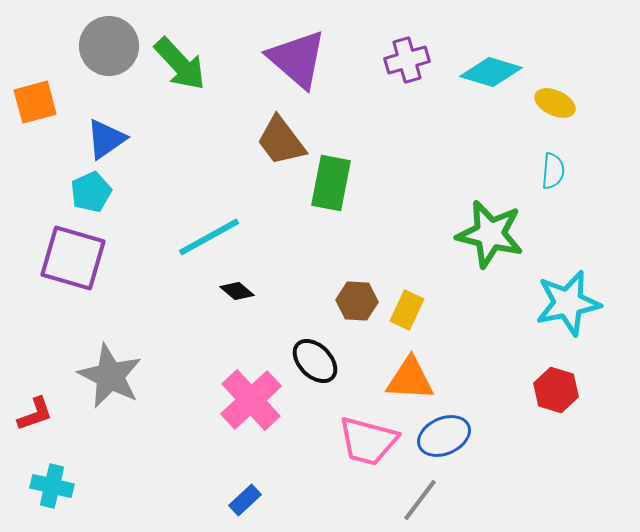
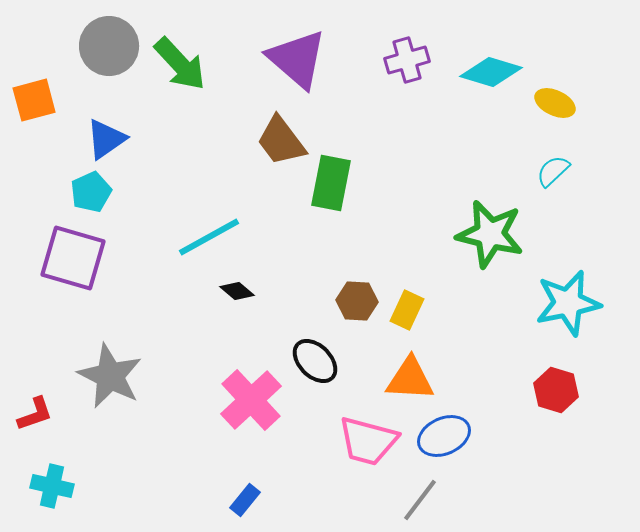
orange square: moved 1 px left, 2 px up
cyan semicircle: rotated 138 degrees counterclockwise
blue rectangle: rotated 8 degrees counterclockwise
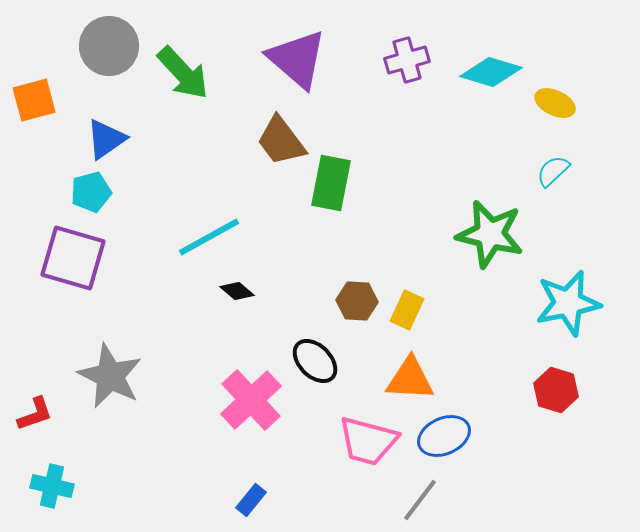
green arrow: moved 3 px right, 9 px down
cyan pentagon: rotated 9 degrees clockwise
blue rectangle: moved 6 px right
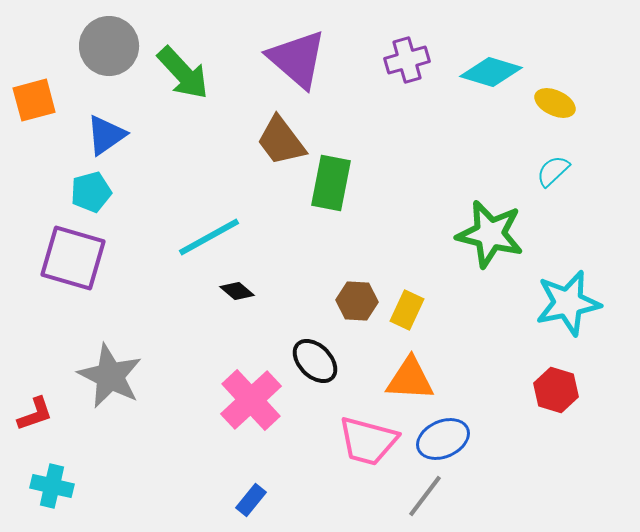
blue triangle: moved 4 px up
blue ellipse: moved 1 px left, 3 px down
gray line: moved 5 px right, 4 px up
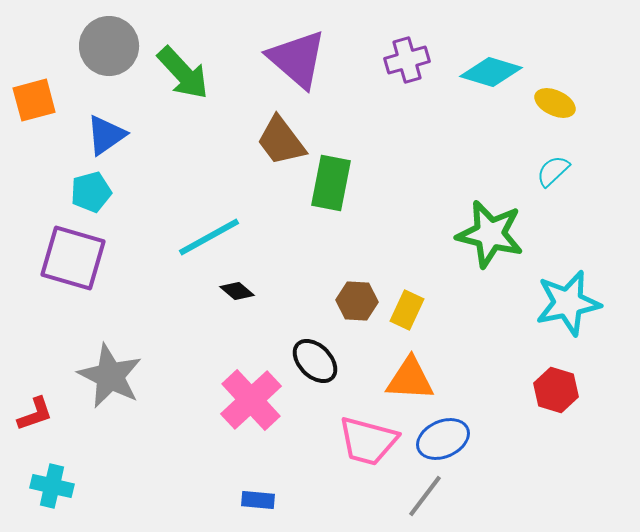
blue rectangle: moved 7 px right; rotated 56 degrees clockwise
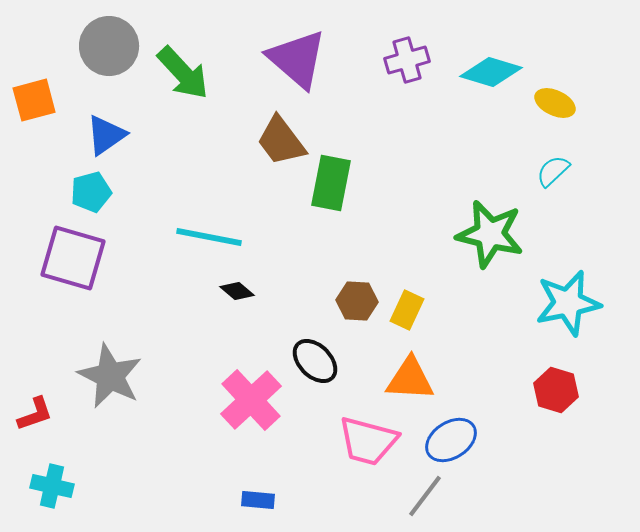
cyan line: rotated 40 degrees clockwise
blue ellipse: moved 8 px right, 1 px down; rotated 9 degrees counterclockwise
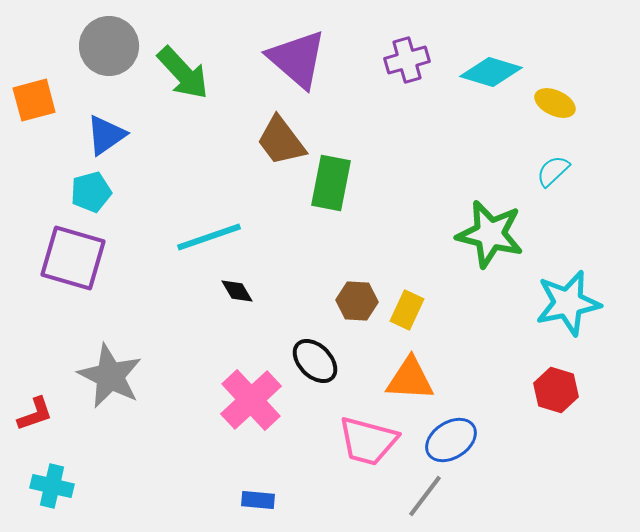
cyan line: rotated 30 degrees counterclockwise
black diamond: rotated 20 degrees clockwise
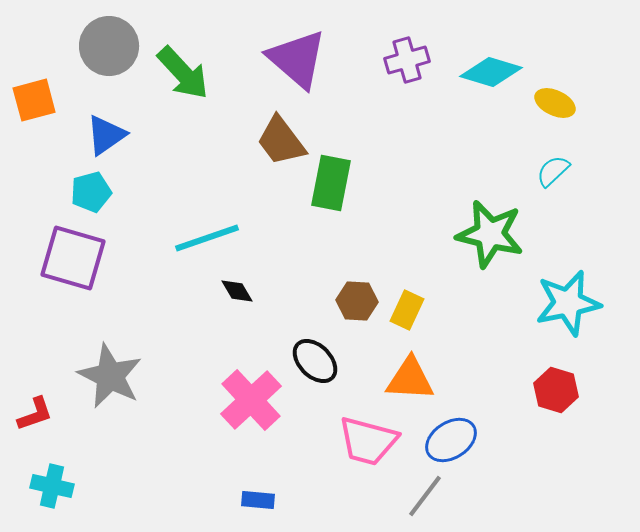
cyan line: moved 2 px left, 1 px down
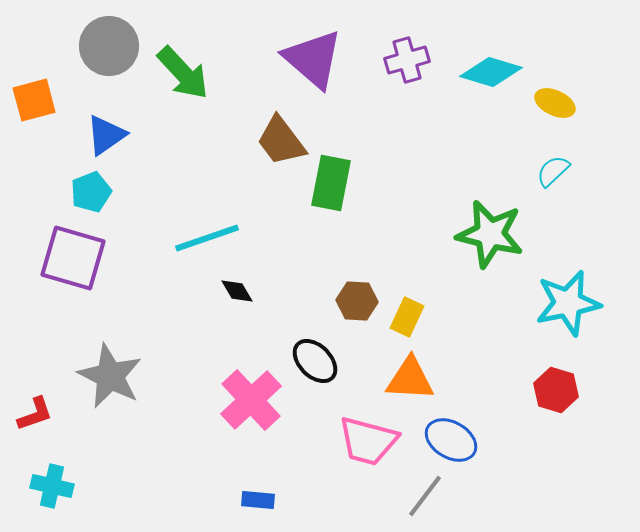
purple triangle: moved 16 px right
cyan pentagon: rotated 6 degrees counterclockwise
yellow rectangle: moved 7 px down
blue ellipse: rotated 63 degrees clockwise
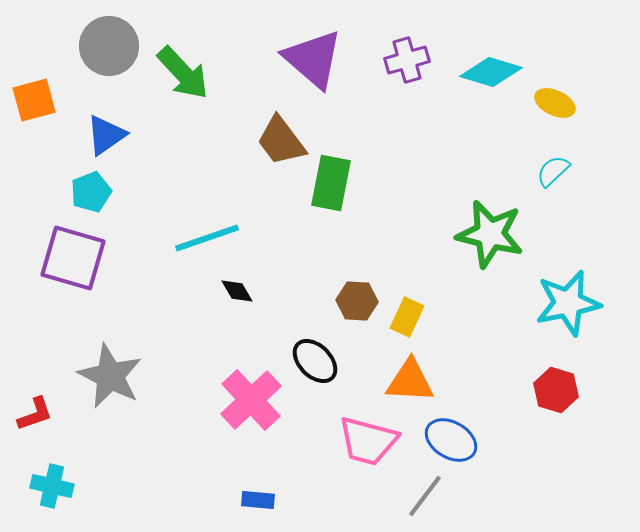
orange triangle: moved 2 px down
